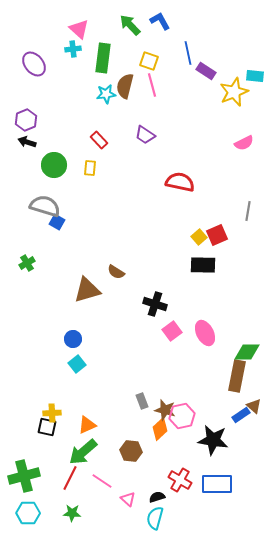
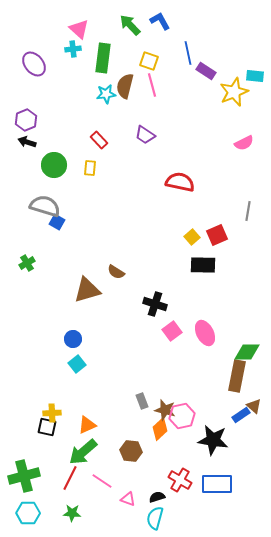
yellow square at (199, 237): moved 7 px left
pink triangle at (128, 499): rotated 21 degrees counterclockwise
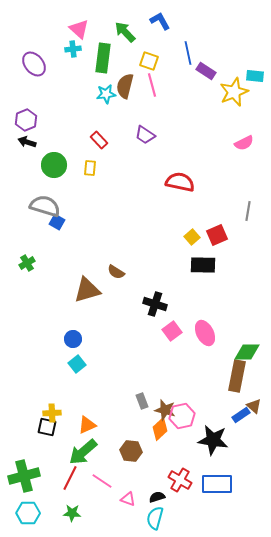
green arrow at (130, 25): moved 5 px left, 7 px down
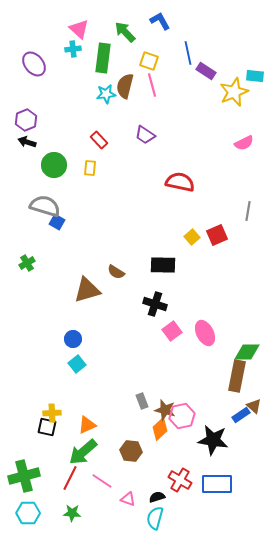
black rectangle at (203, 265): moved 40 px left
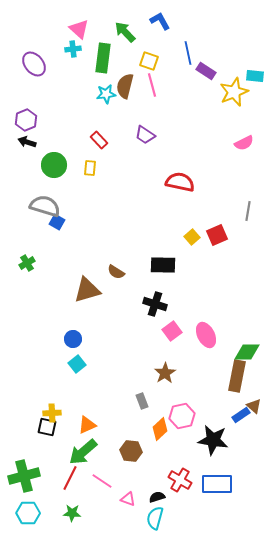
pink ellipse at (205, 333): moved 1 px right, 2 px down
brown star at (165, 410): moved 37 px up; rotated 25 degrees clockwise
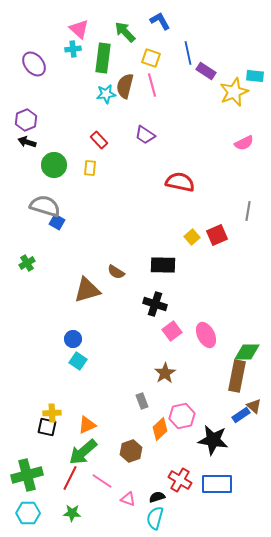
yellow square at (149, 61): moved 2 px right, 3 px up
cyan square at (77, 364): moved 1 px right, 3 px up; rotated 18 degrees counterclockwise
brown hexagon at (131, 451): rotated 25 degrees counterclockwise
green cross at (24, 476): moved 3 px right, 1 px up
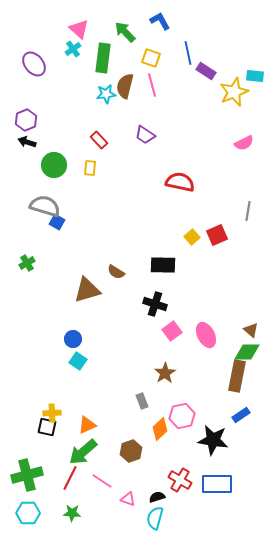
cyan cross at (73, 49): rotated 28 degrees counterclockwise
brown triangle at (254, 406): moved 3 px left, 76 px up
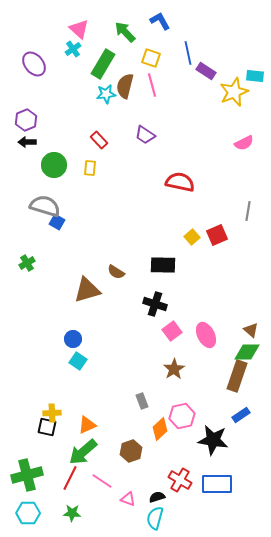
green rectangle at (103, 58): moved 6 px down; rotated 24 degrees clockwise
black arrow at (27, 142): rotated 18 degrees counterclockwise
brown star at (165, 373): moved 9 px right, 4 px up
brown rectangle at (237, 376): rotated 8 degrees clockwise
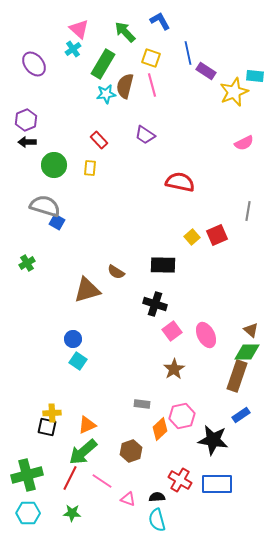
gray rectangle at (142, 401): moved 3 px down; rotated 63 degrees counterclockwise
black semicircle at (157, 497): rotated 14 degrees clockwise
cyan semicircle at (155, 518): moved 2 px right, 2 px down; rotated 30 degrees counterclockwise
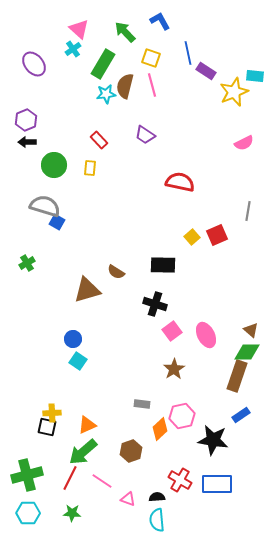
cyan semicircle at (157, 520): rotated 10 degrees clockwise
